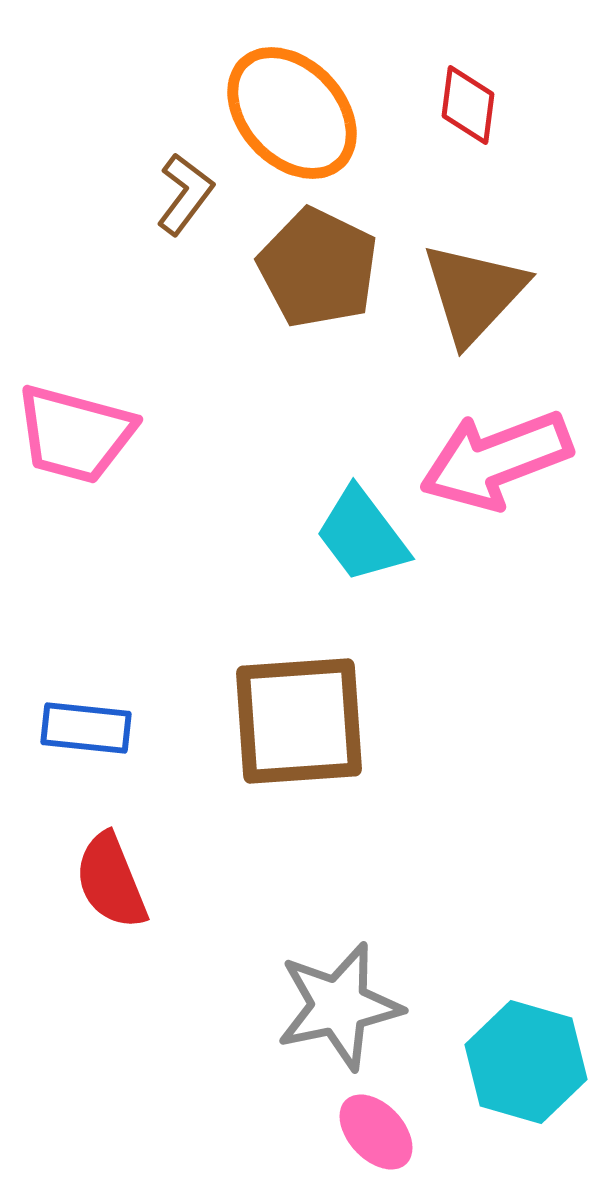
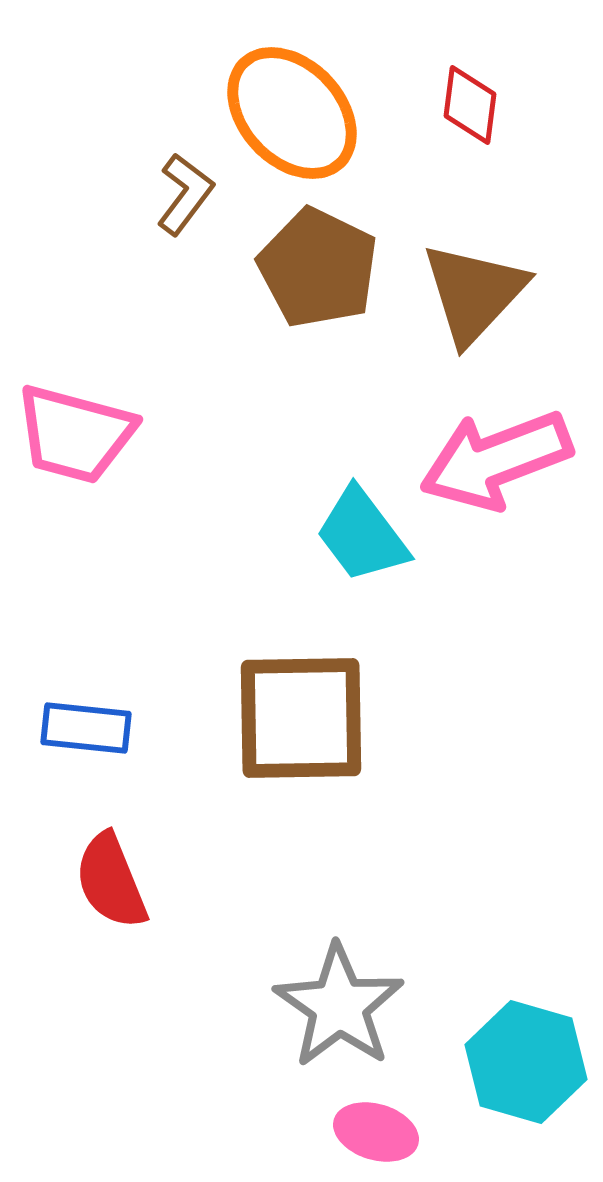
red diamond: moved 2 px right
brown square: moved 2 px right, 3 px up; rotated 3 degrees clockwise
gray star: rotated 25 degrees counterclockwise
pink ellipse: rotated 30 degrees counterclockwise
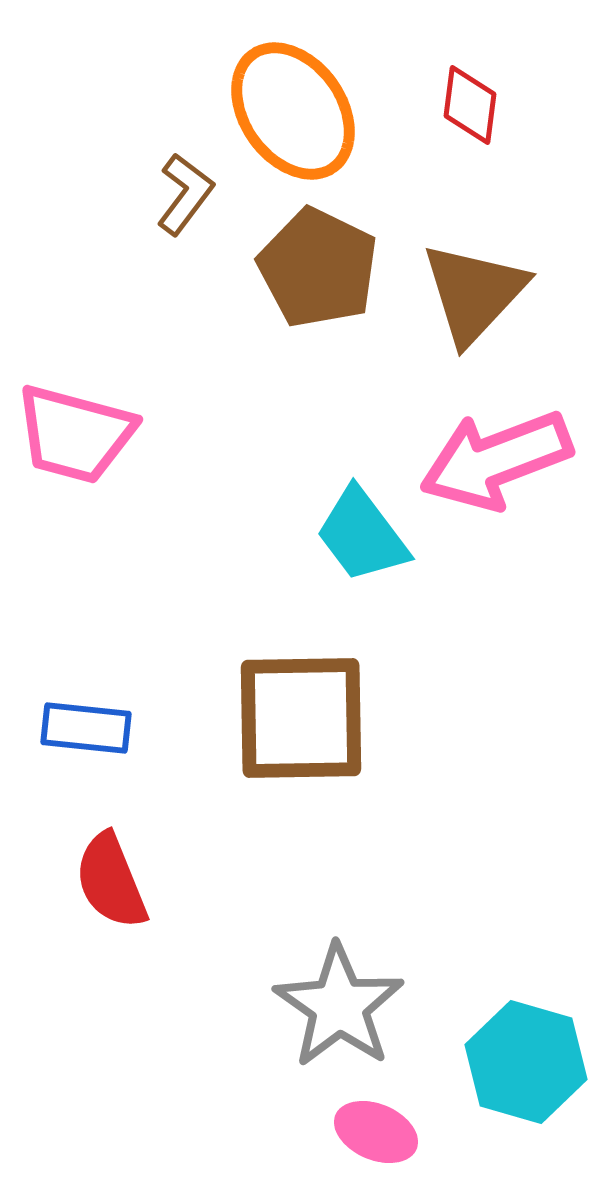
orange ellipse: moved 1 px right, 2 px up; rotated 8 degrees clockwise
pink ellipse: rotated 6 degrees clockwise
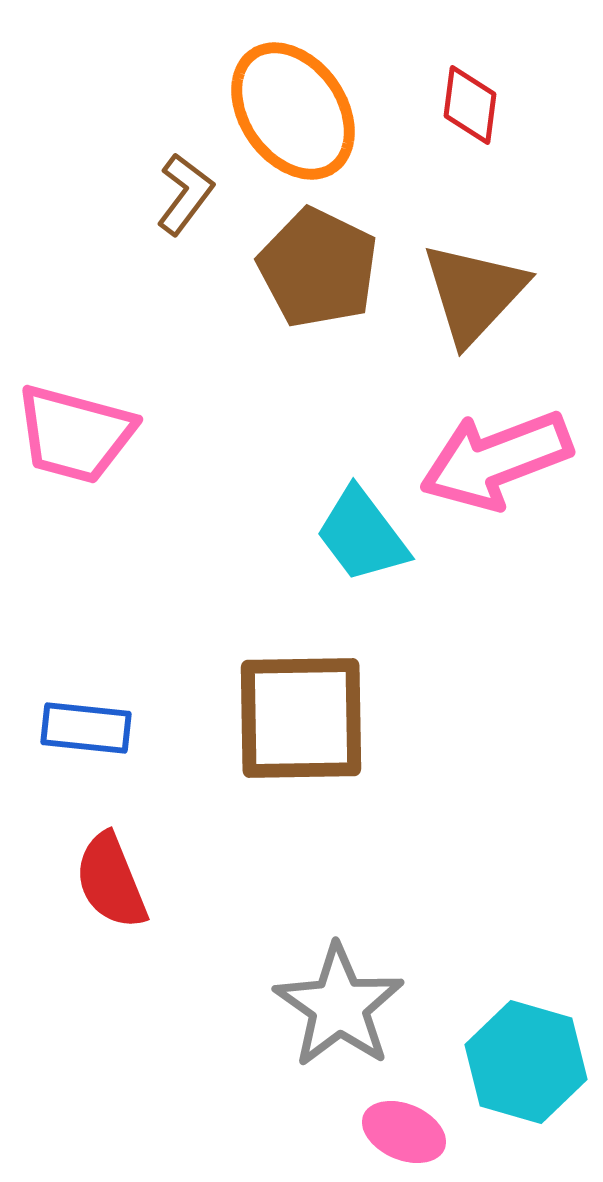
pink ellipse: moved 28 px right
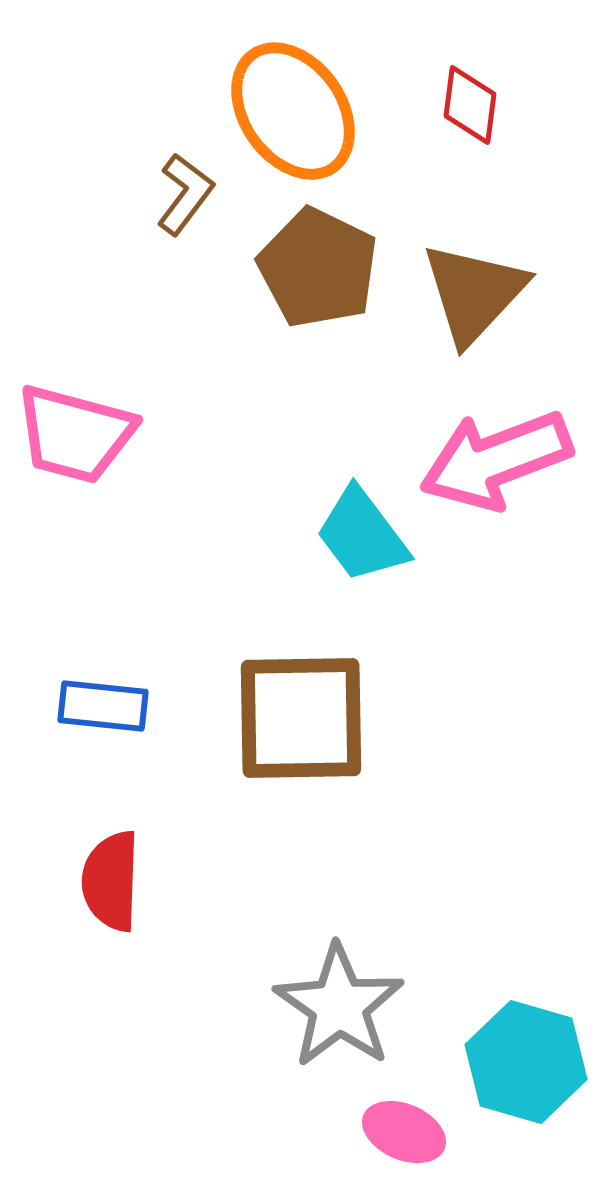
blue rectangle: moved 17 px right, 22 px up
red semicircle: rotated 24 degrees clockwise
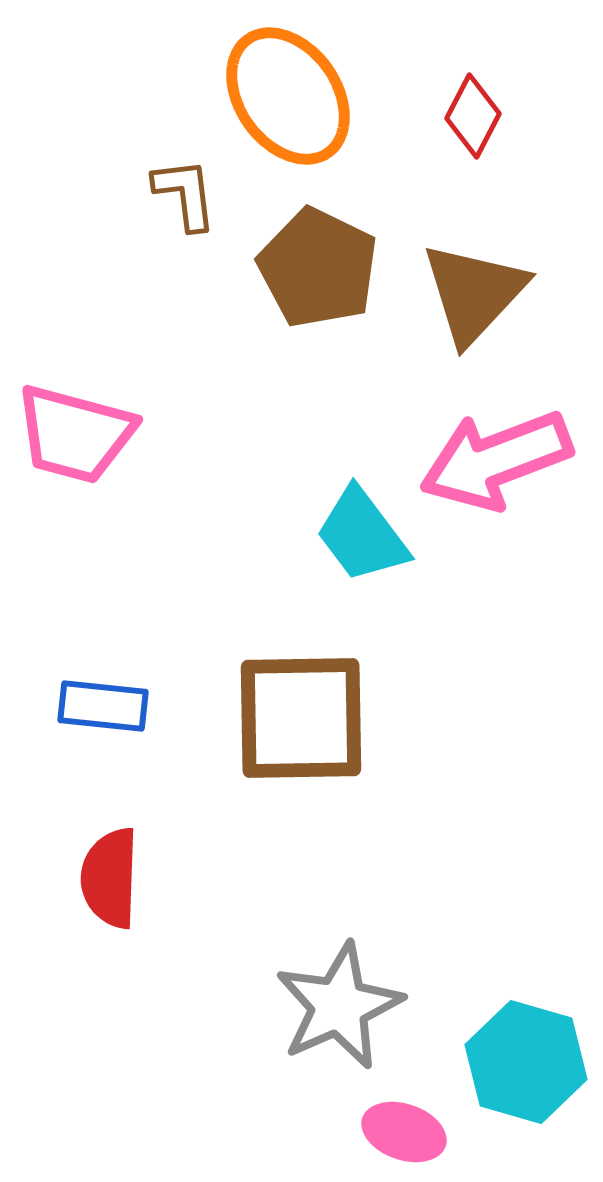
red diamond: moved 3 px right, 11 px down; rotated 20 degrees clockwise
orange ellipse: moved 5 px left, 15 px up
brown L-shape: rotated 44 degrees counterclockwise
red semicircle: moved 1 px left, 3 px up
gray star: rotated 13 degrees clockwise
pink ellipse: rotated 4 degrees counterclockwise
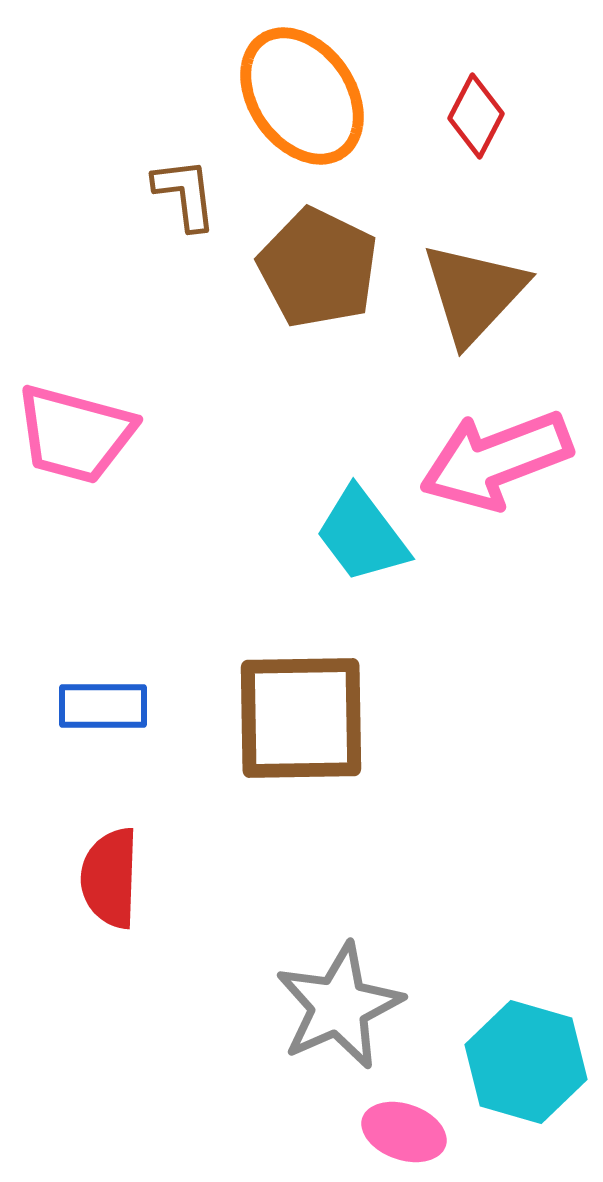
orange ellipse: moved 14 px right
red diamond: moved 3 px right
blue rectangle: rotated 6 degrees counterclockwise
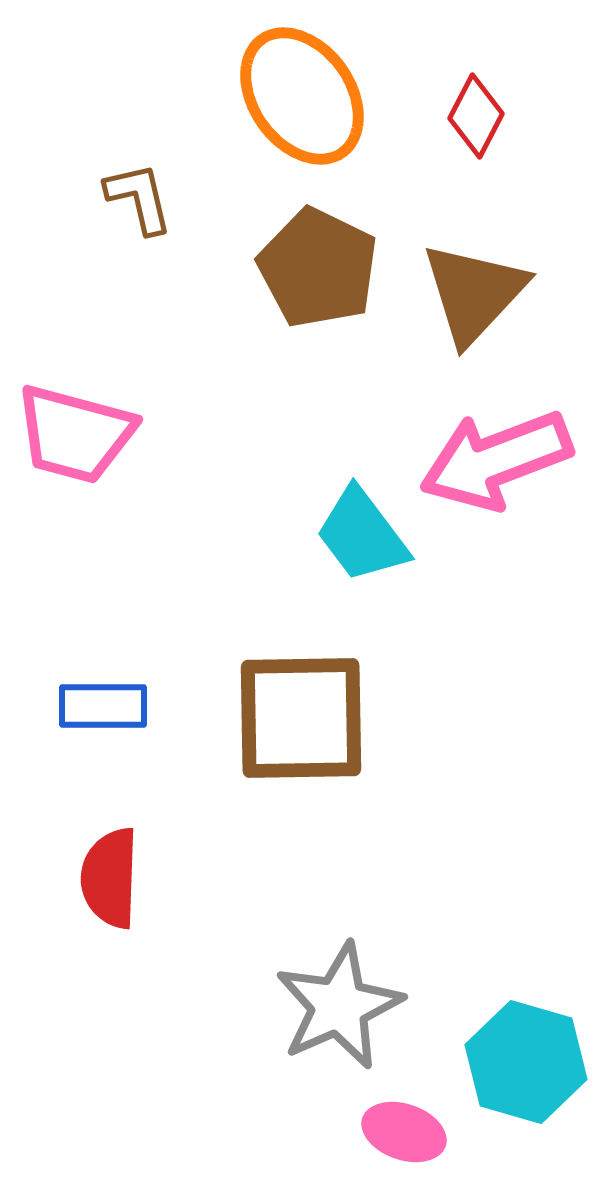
brown L-shape: moved 46 px left, 4 px down; rotated 6 degrees counterclockwise
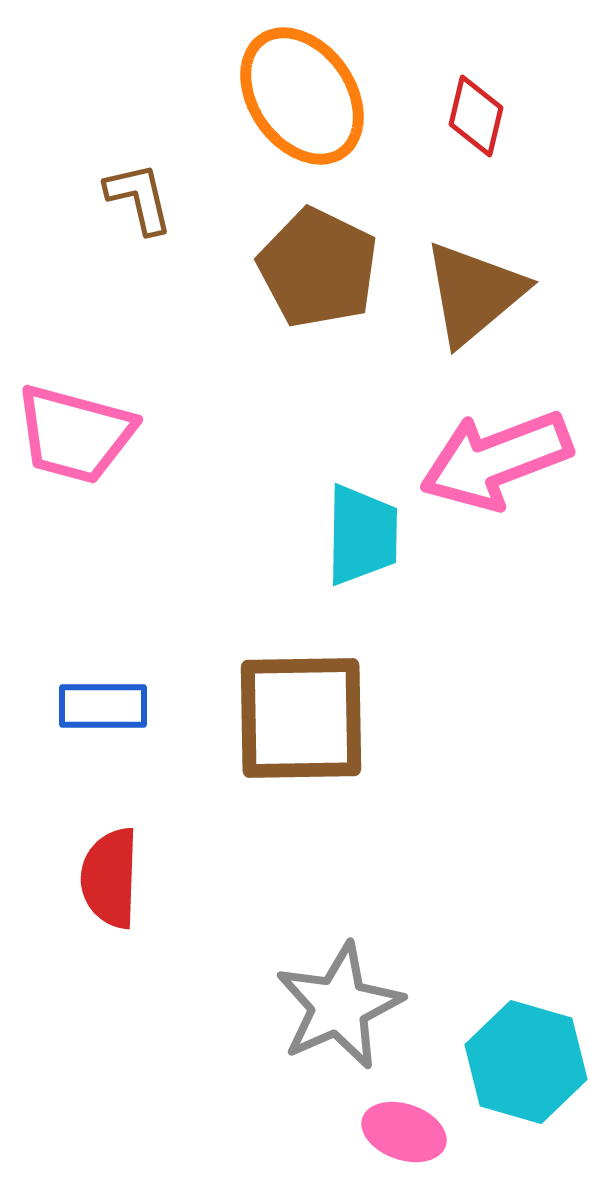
red diamond: rotated 14 degrees counterclockwise
brown triangle: rotated 7 degrees clockwise
cyan trapezoid: rotated 142 degrees counterclockwise
